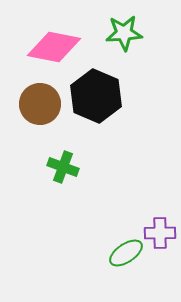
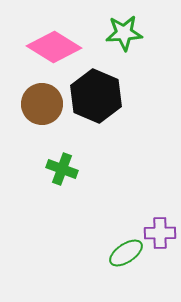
pink diamond: rotated 20 degrees clockwise
brown circle: moved 2 px right
green cross: moved 1 px left, 2 px down
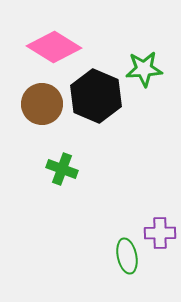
green star: moved 20 px right, 36 px down
green ellipse: moved 1 px right, 3 px down; rotated 68 degrees counterclockwise
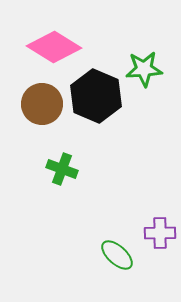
green ellipse: moved 10 px left, 1 px up; rotated 36 degrees counterclockwise
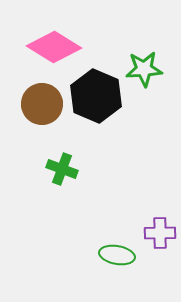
green ellipse: rotated 32 degrees counterclockwise
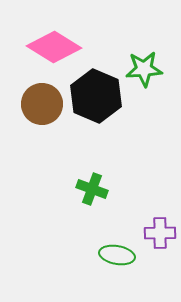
green cross: moved 30 px right, 20 px down
